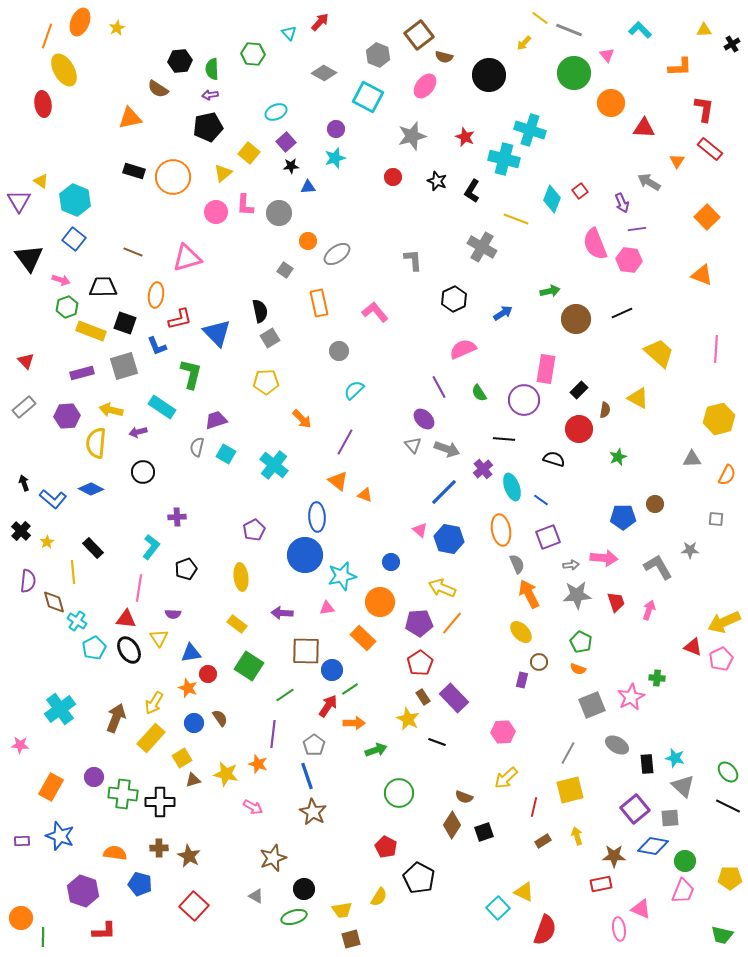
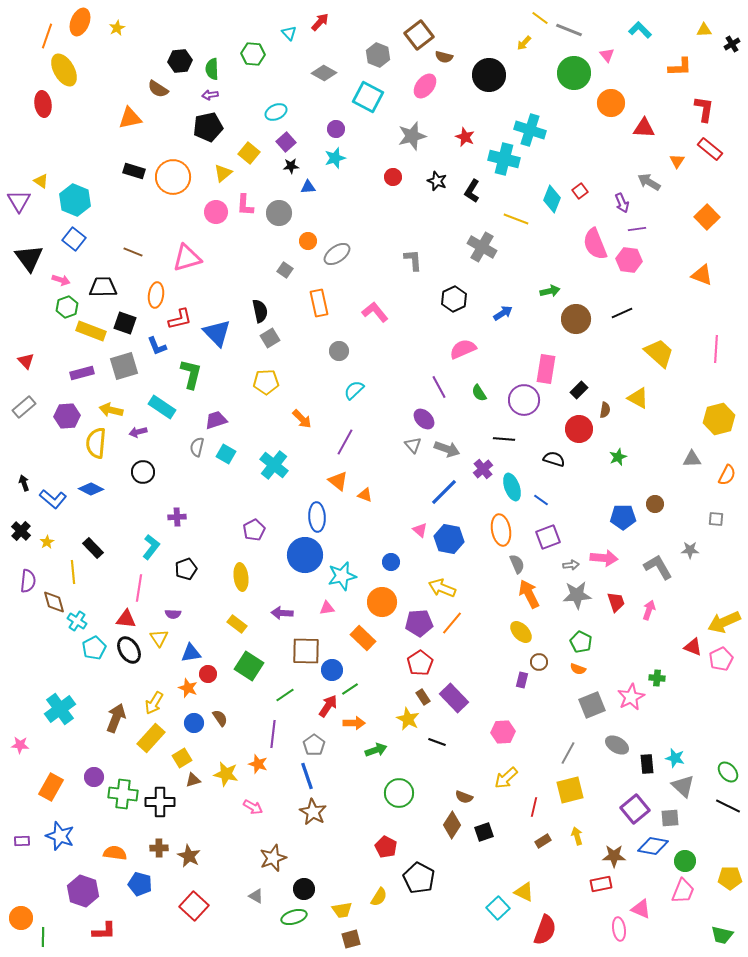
orange circle at (380, 602): moved 2 px right
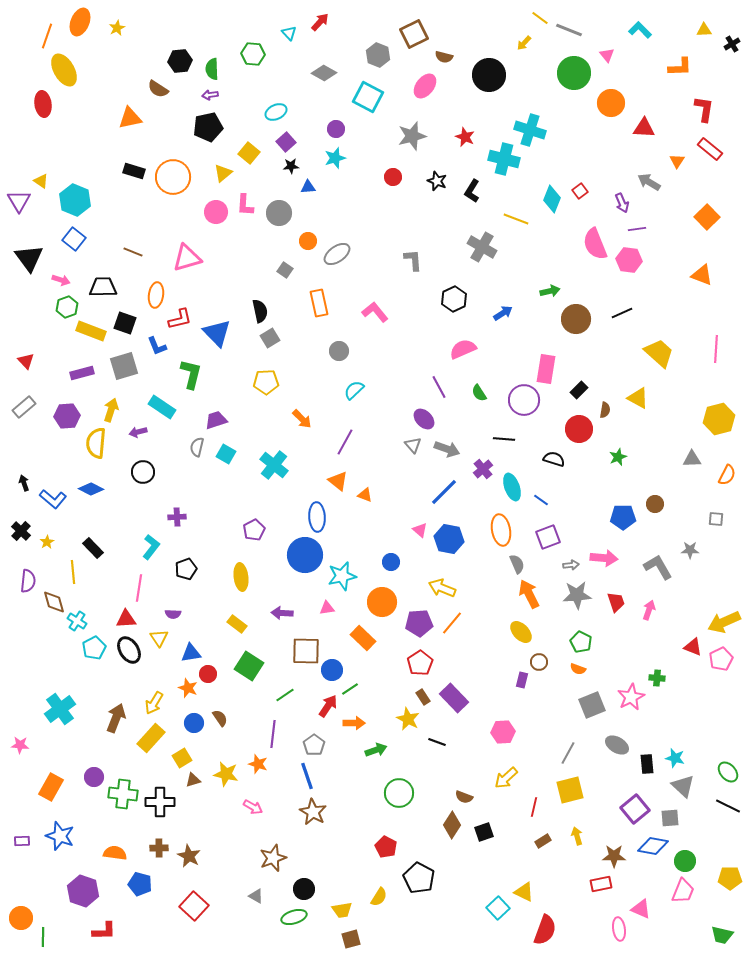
brown square at (419, 35): moved 5 px left, 1 px up; rotated 12 degrees clockwise
yellow arrow at (111, 410): rotated 95 degrees clockwise
red triangle at (126, 619): rotated 10 degrees counterclockwise
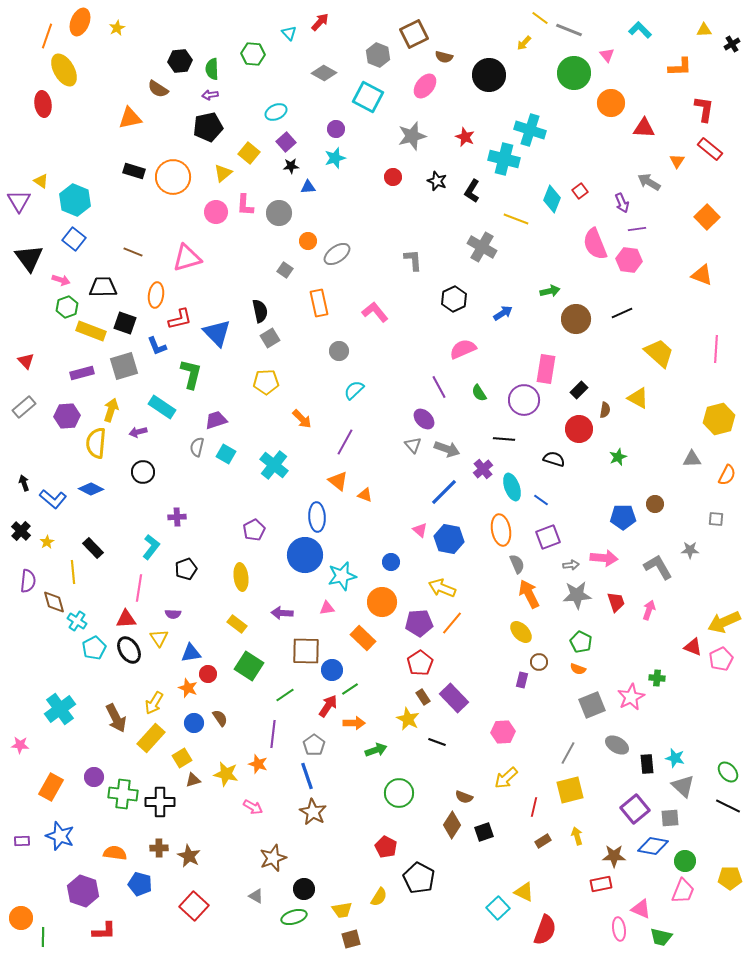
brown arrow at (116, 718): rotated 132 degrees clockwise
green trapezoid at (722, 935): moved 61 px left, 2 px down
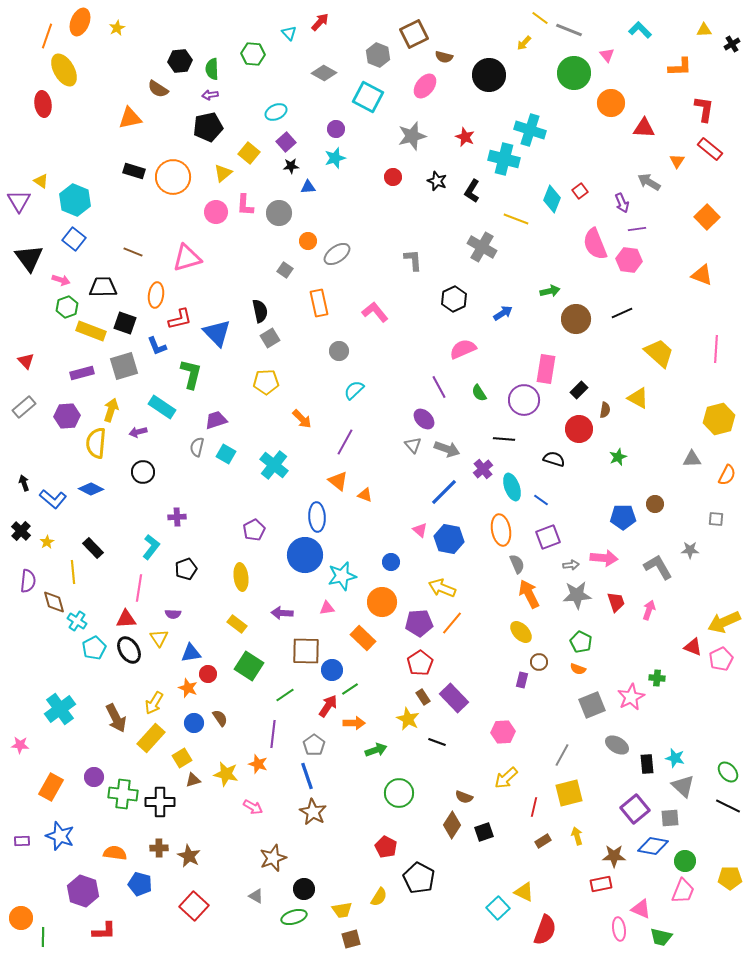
gray line at (568, 753): moved 6 px left, 2 px down
yellow square at (570, 790): moved 1 px left, 3 px down
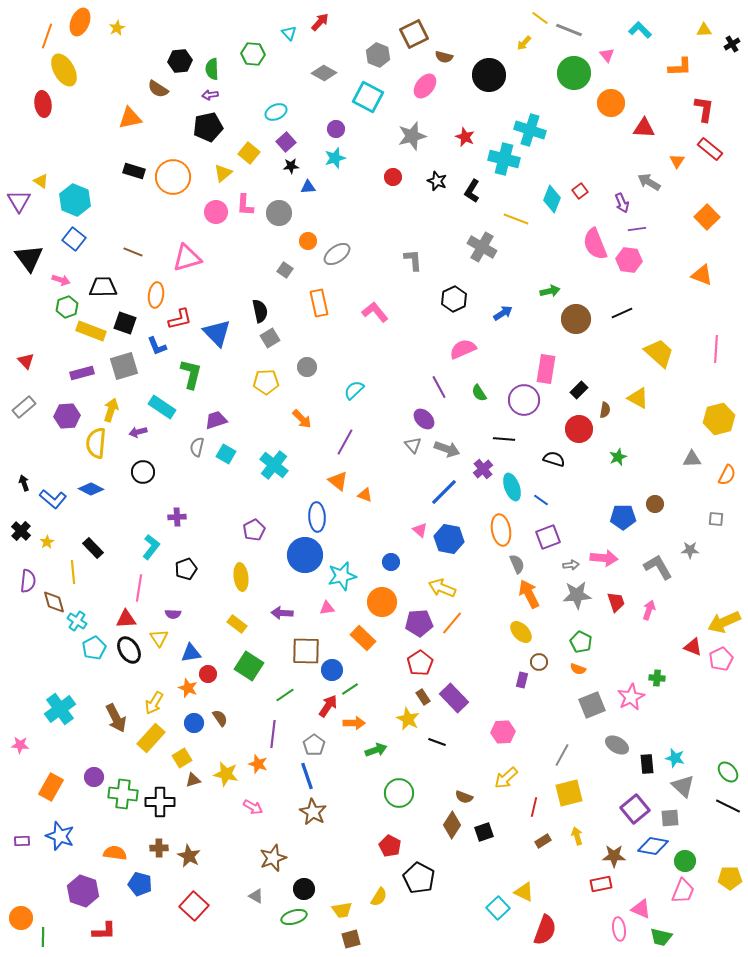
gray circle at (339, 351): moved 32 px left, 16 px down
red pentagon at (386, 847): moved 4 px right, 1 px up
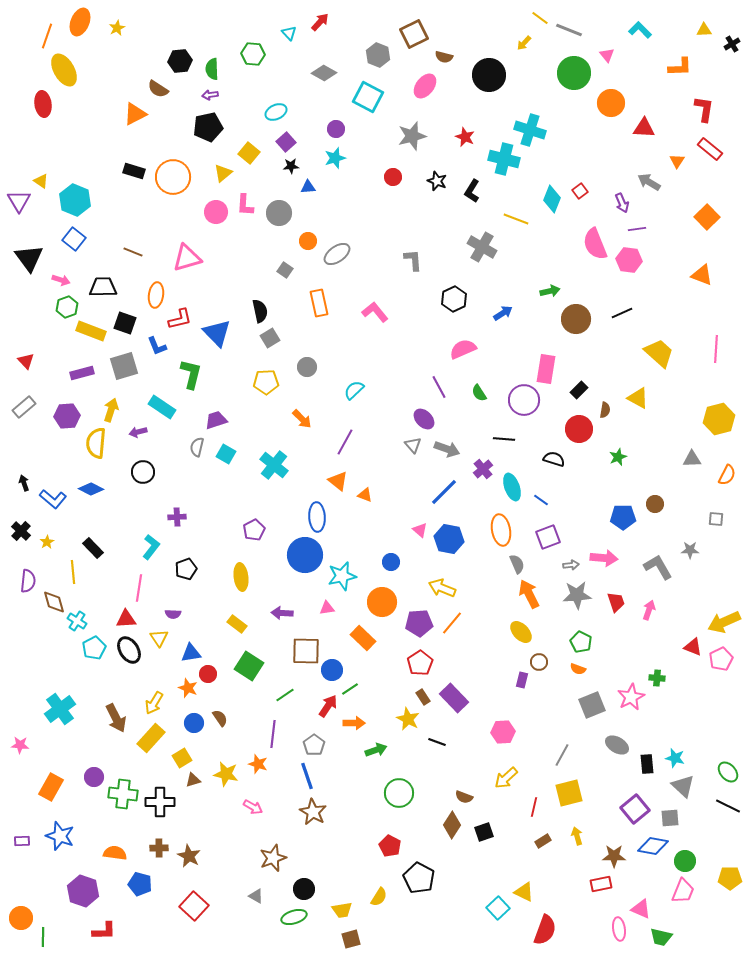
orange triangle at (130, 118): moved 5 px right, 4 px up; rotated 15 degrees counterclockwise
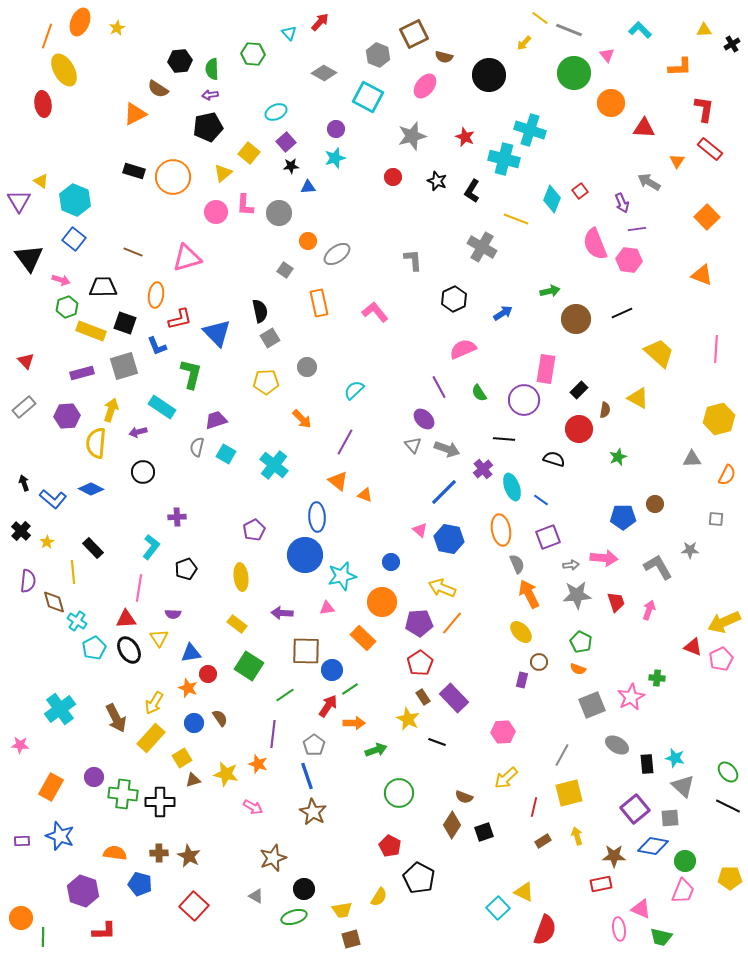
brown cross at (159, 848): moved 5 px down
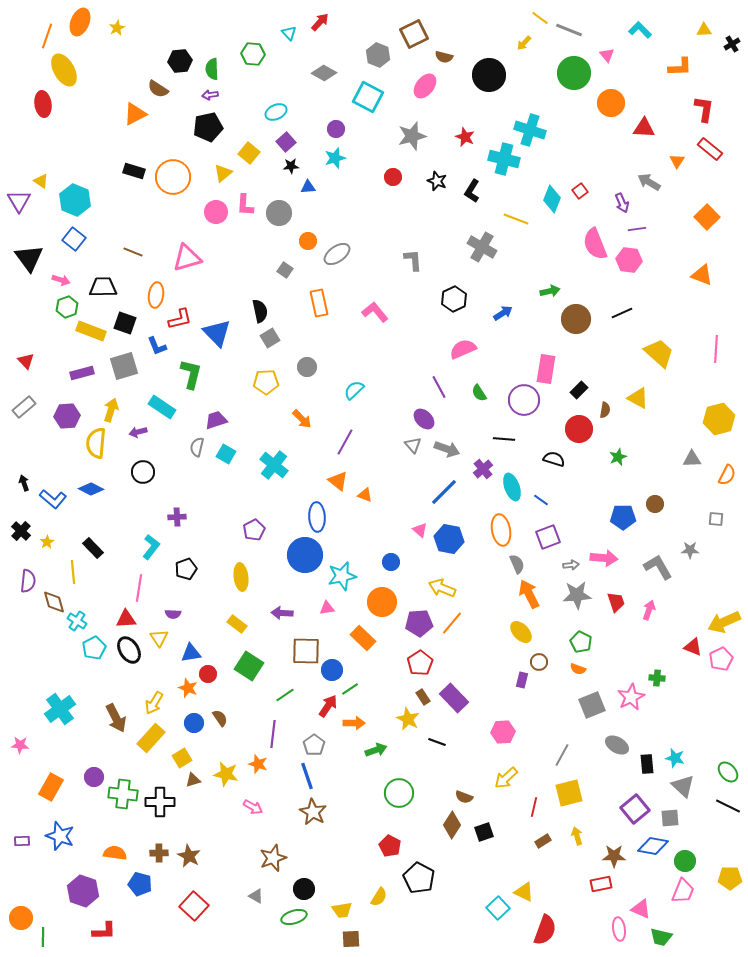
brown square at (351, 939): rotated 12 degrees clockwise
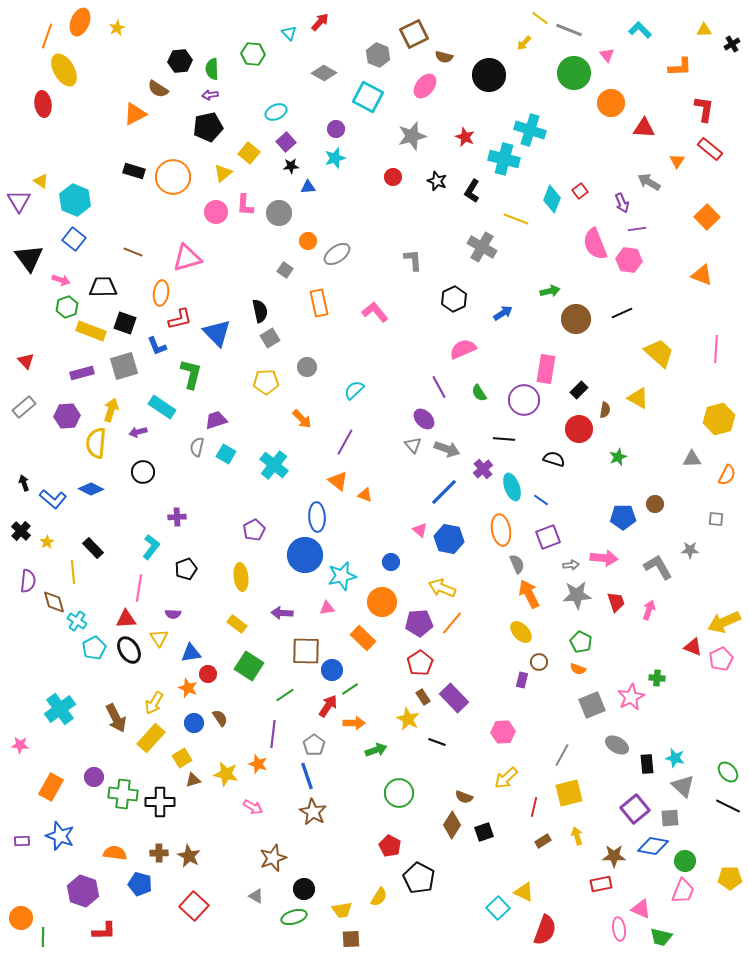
orange ellipse at (156, 295): moved 5 px right, 2 px up
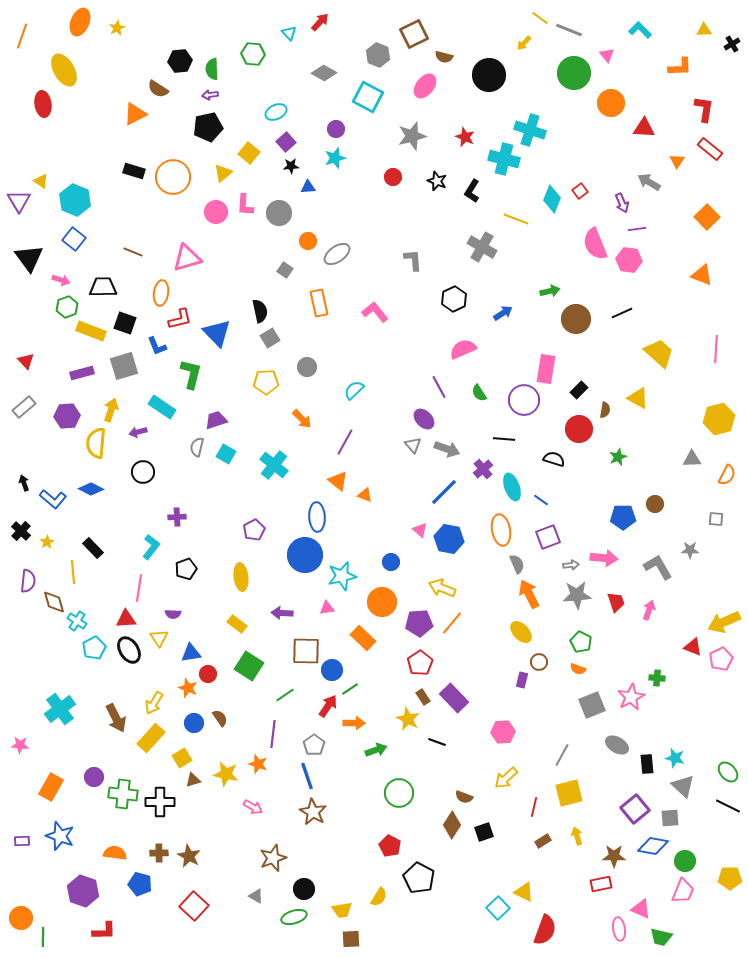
orange line at (47, 36): moved 25 px left
